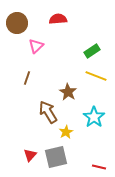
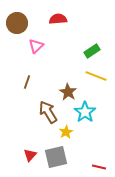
brown line: moved 4 px down
cyan star: moved 9 px left, 5 px up
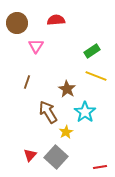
red semicircle: moved 2 px left, 1 px down
pink triangle: rotated 14 degrees counterclockwise
brown star: moved 1 px left, 3 px up
gray square: rotated 35 degrees counterclockwise
red line: moved 1 px right; rotated 24 degrees counterclockwise
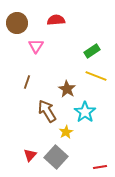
brown arrow: moved 1 px left, 1 px up
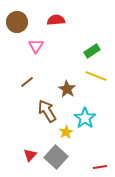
brown circle: moved 1 px up
brown line: rotated 32 degrees clockwise
cyan star: moved 6 px down
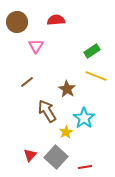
cyan star: moved 1 px left
red line: moved 15 px left
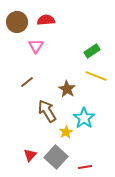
red semicircle: moved 10 px left
